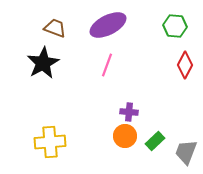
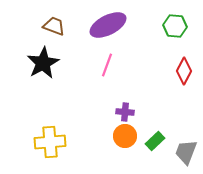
brown trapezoid: moved 1 px left, 2 px up
red diamond: moved 1 px left, 6 px down
purple cross: moved 4 px left
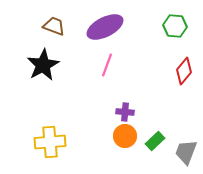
purple ellipse: moved 3 px left, 2 px down
black star: moved 2 px down
red diamond: rotated 12 degrees clockwise
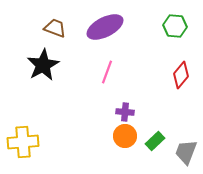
brown trapezoid: moved 1 px right, 2 px down
pink line: moved 7 px down
red diamond: moved 3 px left, 4 px down
yellow cross: moved 27 px left
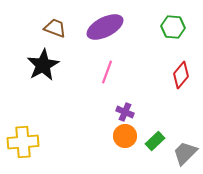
green hexagon: moved 2 px left, 1 px down
purple cross: rotated 18 degrees clockwise
gray trapezoid: moved 1 px left, 1 px down; rotated 24 degrees clockwise
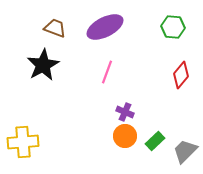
gray trapezoid: moved 2 px up
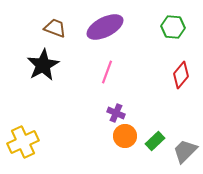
purple cross: moved 9 px left, 1 px down
yellow cross: rotated 20 degrees counterclockwise
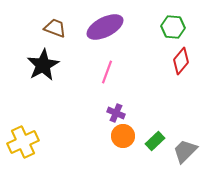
red diamond: moved 14 px up
orange circle: moved 2 px left
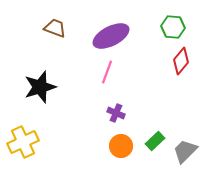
purple ellipse: moved 6 px right, 9 px down
black star: moved 3 px left, 22 px down; rotated 12 degrees clockwise
orange circle: moved 2 px left, 10 px down
